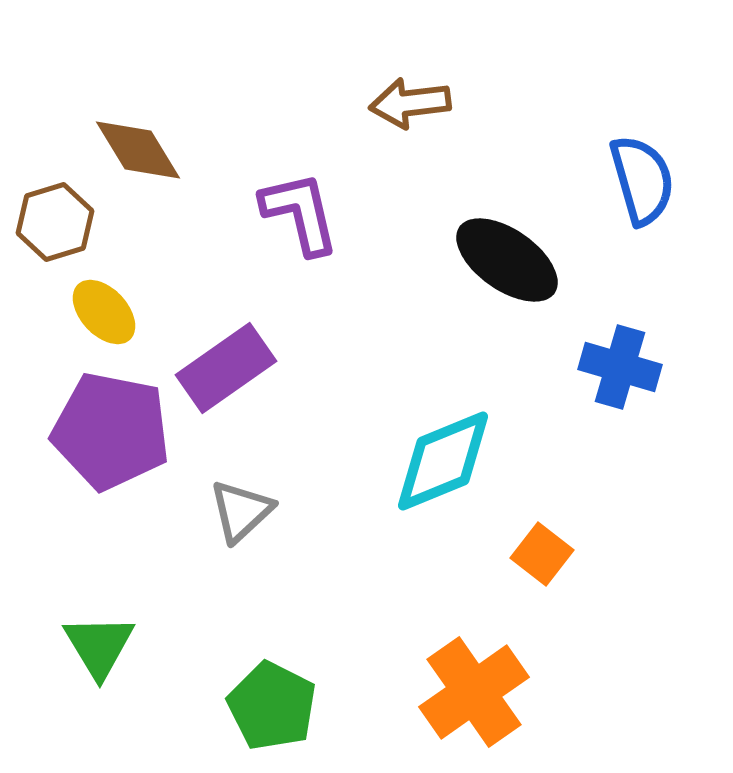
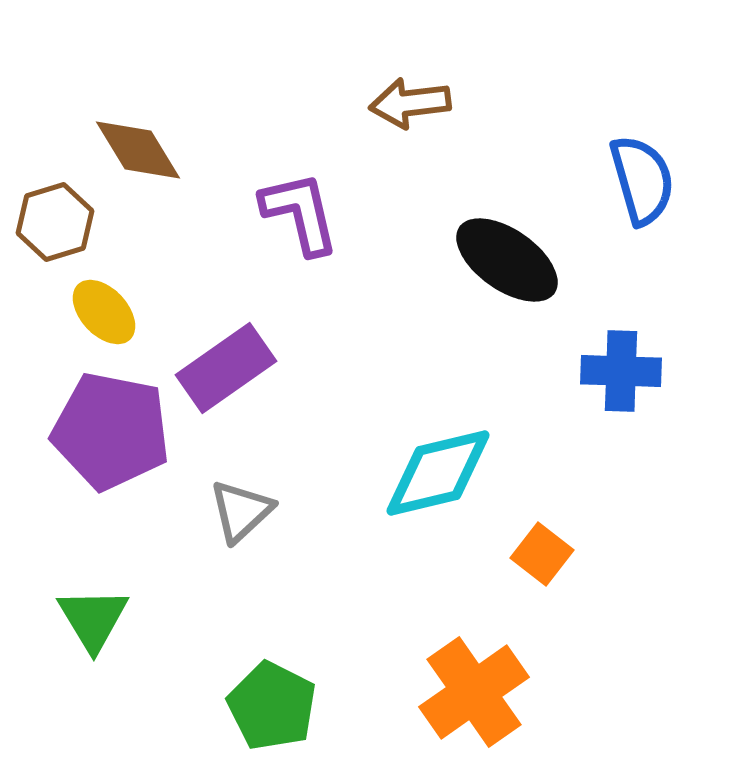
blue cross: moved 1 px right, 4 px down; rotated 14 degrees counterclockwise
cyan diamond: moved 5 px left, 12 px down; rotated 9 degrees clockwise
green triangle: moved 6 px left, 27 px up
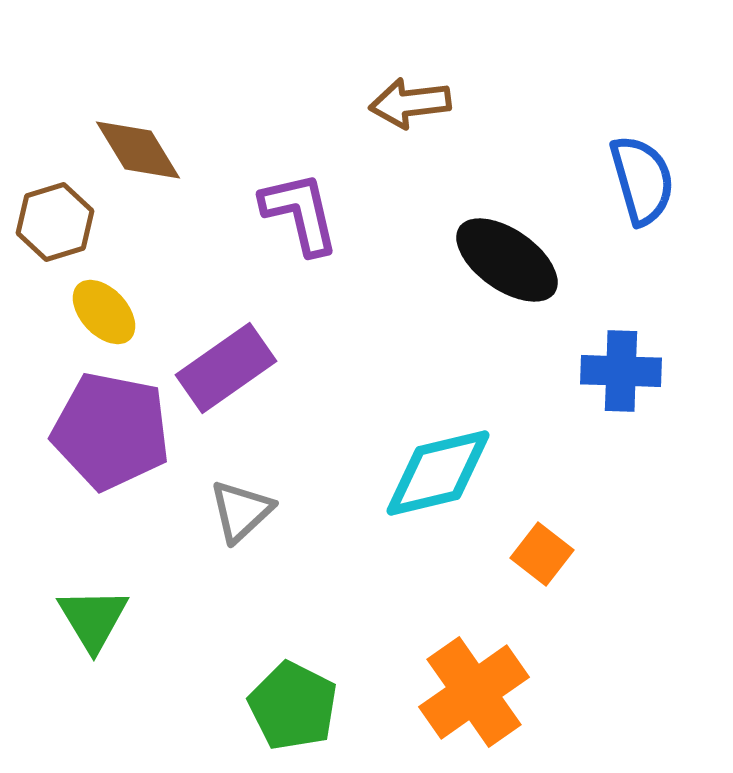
green pentagon: moved 21 px right
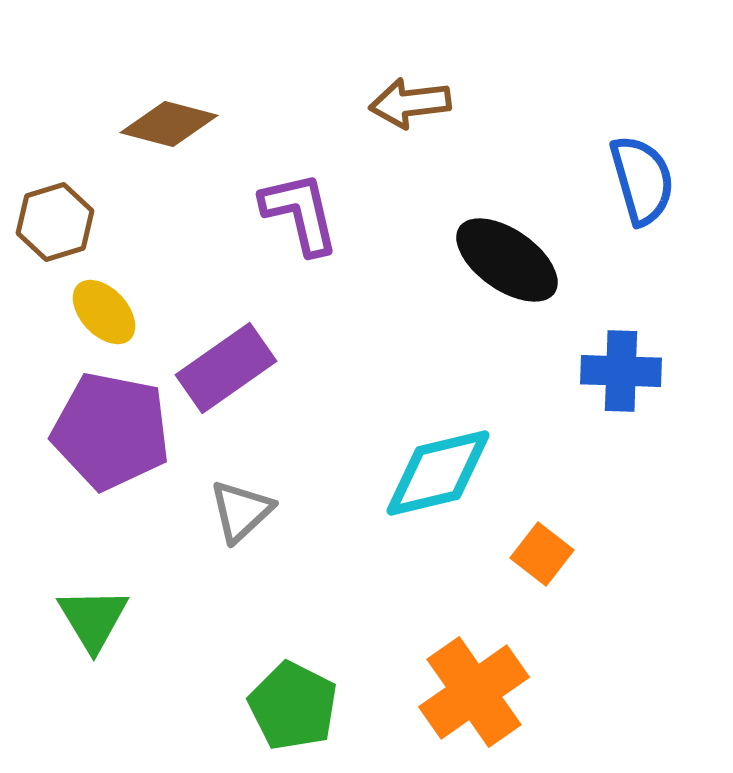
brown diamond: moved 31 px right, 26 px up; rotated 44 degrees counterclockwise
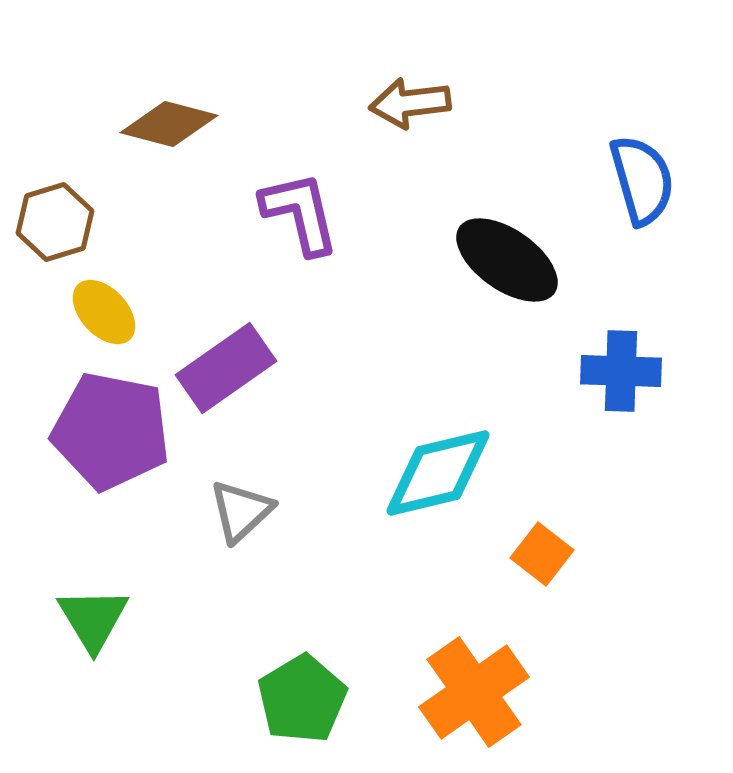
green pentagon: moved 9 px right, 7 px up; rotated 14 degrees clockwise
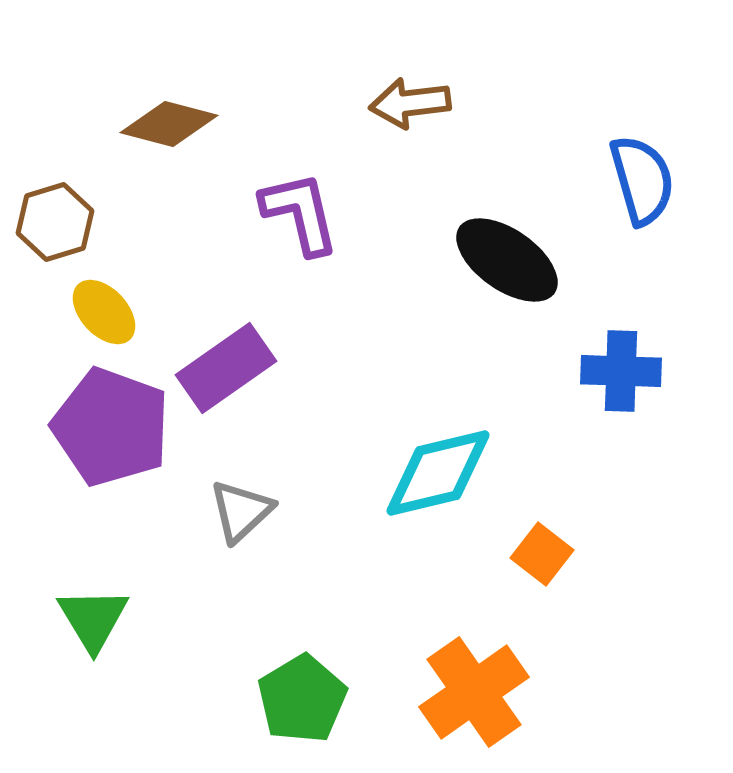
purple pentagon: moved 4 px up; rotated 9 degrees clockwise
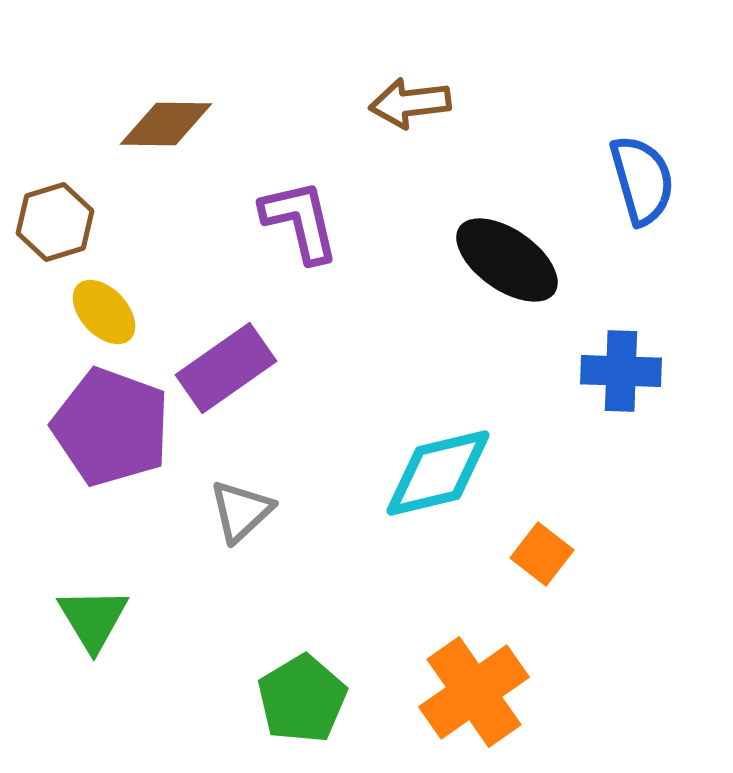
brown diamond: moved 3 px left; rotated 14 degrees counterclockwise
purple L-shape: moved 8 px down
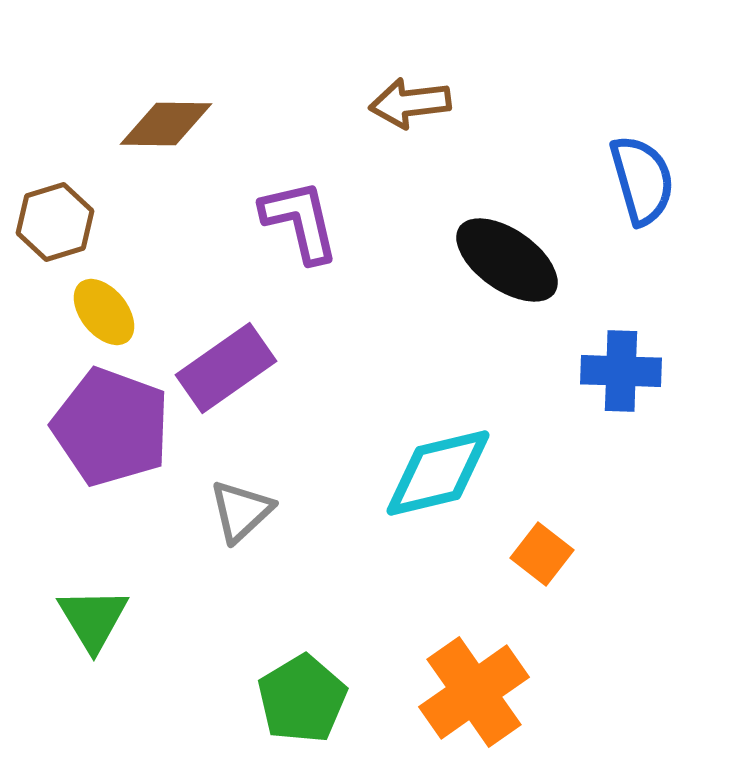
yellow ellipse: rotated 4 degrees clockwise
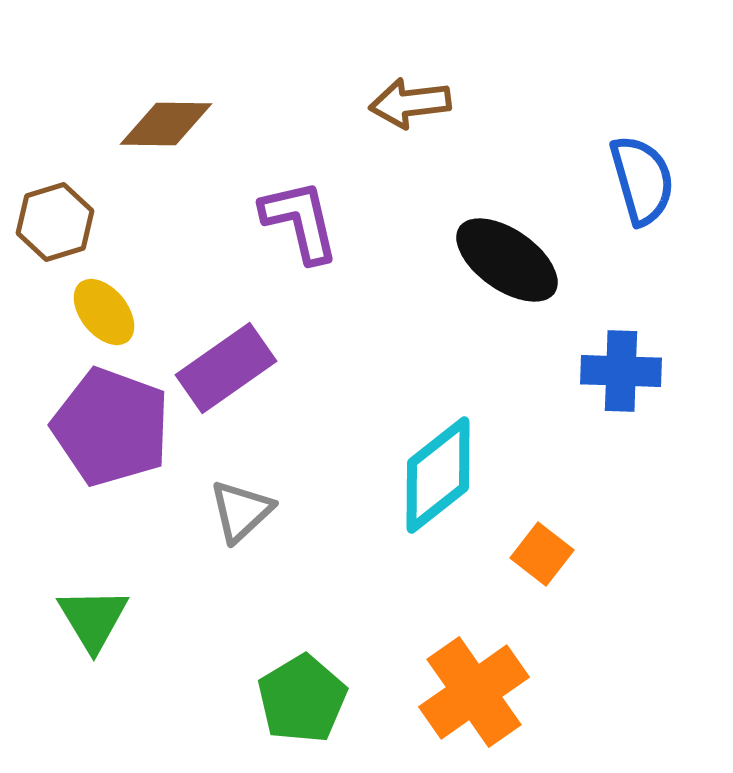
cyan diamond: moved 2 px down; rotated 25 degrees counterclockwise
